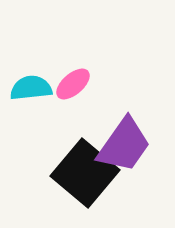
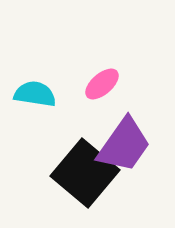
pink ellipse: moved 29 px right
cyan semicircle: moved 4 px right, 6 px down; rotated 15 degrees clockwise
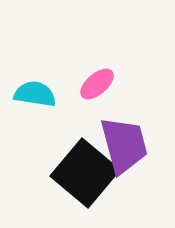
pink ellipse: moved 5 px left
purple trapezoid: rotated 50 degrees counterclockwise
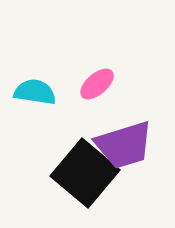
cyan semicircle: moved 2 px up
purple trapezoid: rotated 88 degrees clockwise
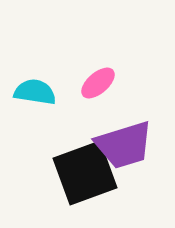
pink ellipse: moved 1 px right, 1 px up
black square: rotated 30 degrees clockwise
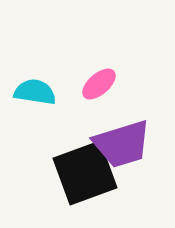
pink ellipse: moved 1 px right, 1 px down
purple trapezoid: moved 2 px left, 1 px up
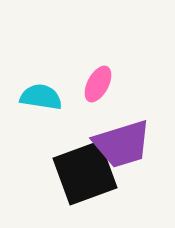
pink ellipse: moved 1 px left; rotated 21 degrees counterclockwise
cyan semicircle: moved 6 px right, 5 px down
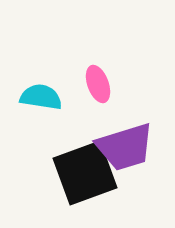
pink ellipse: rotated 48 degrees counterclockwise
purple trapezoid: moved 3 px right, 3 px down
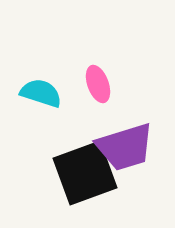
cyan semicircle: moved 4 px up; rotated 9 degrees clockwise
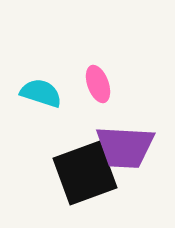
purple trapezoid: rotated 20 degrees clockwise
